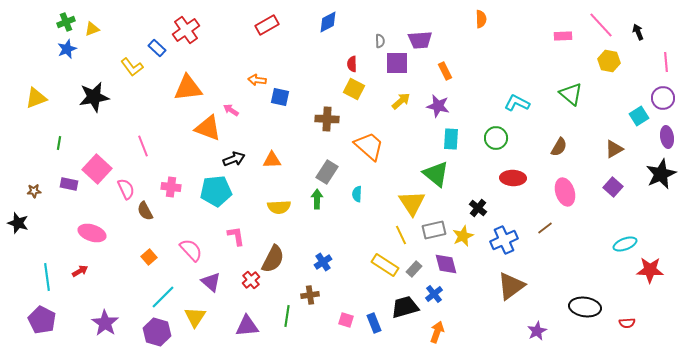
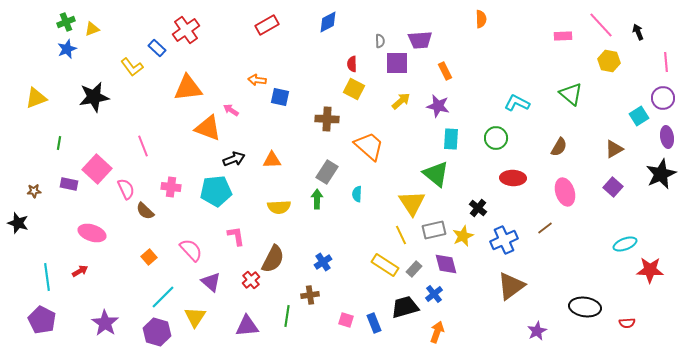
brown semicircle at (145, 211): rotated 18 degrees counterclockwise
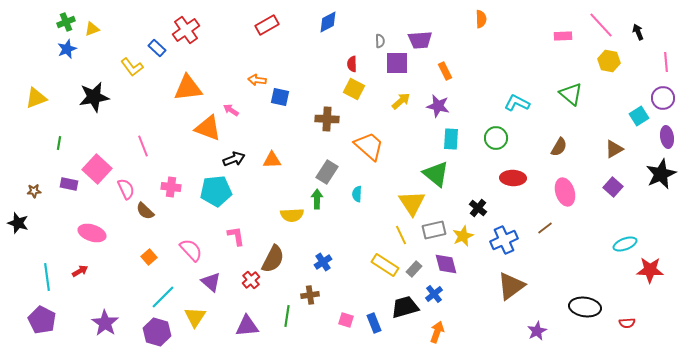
yellow semicircle at (279, 207): moved 13 px right, 8 px down
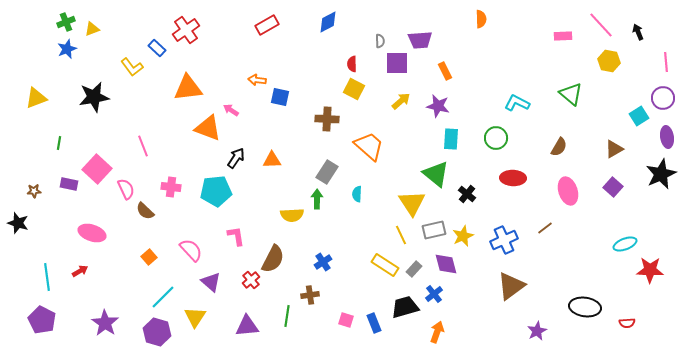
black arrow at (234, 159): moved 2 px right, 1 px up; rotated 35 degrees counterclockwise
pink ellipse at (565, 192): moved 3 px right, 1 px up
black cross at (478, 208): moved 11 px left, 14 px up
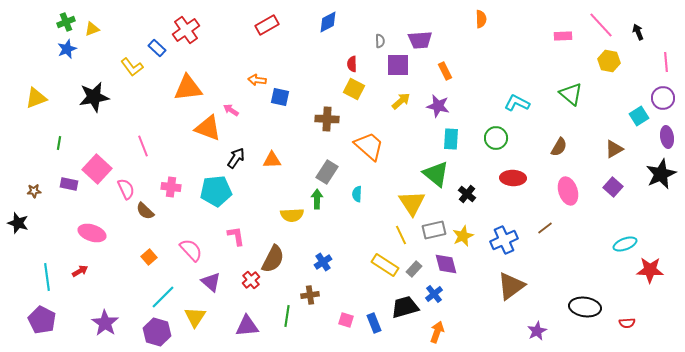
purple square at (397, 63): moved 1 px right, 2 px down
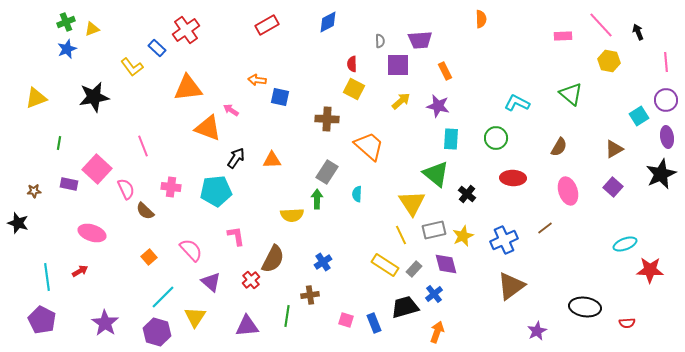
purple circle at (663, 98): moved 3 px right, 2 px down
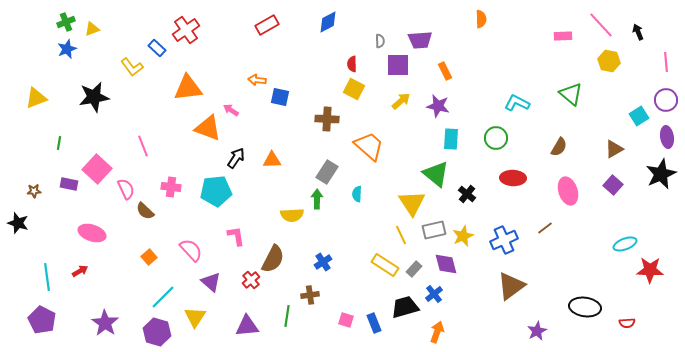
purple square at (613, 187): moved 2 px up
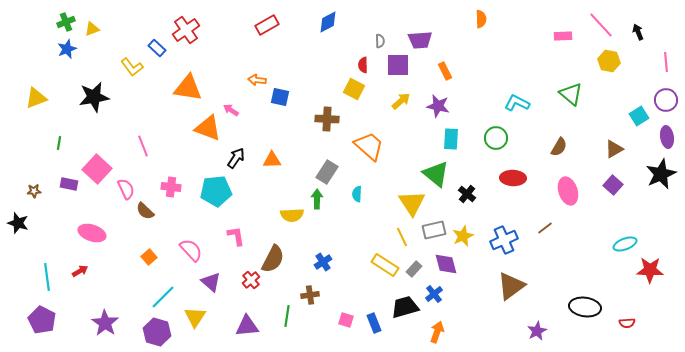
red semicircle at (352, 64): moved 11 px right, 1 px down
orange triangle at (188, 88): rotated 16 degrees clockwise
yellow line at (401, 235): moved 1 px right, 2 px down
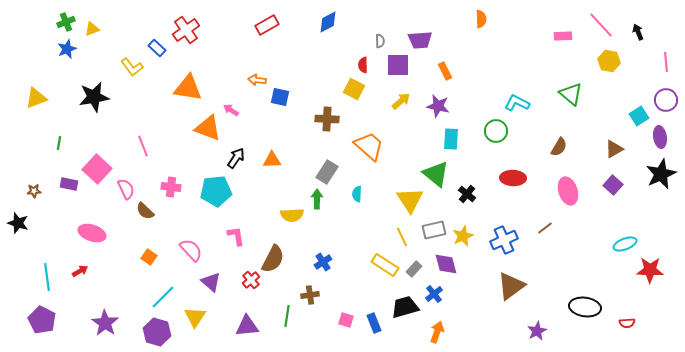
purple ellipse at (667, 137): moved 7 px left
green circle at (496, 138): moved 7 px up
yellow triangle at (412, 203): moved 2 px left, 3 px up
orange square at (149, 257): rotated 14 degrees counterclockwise
